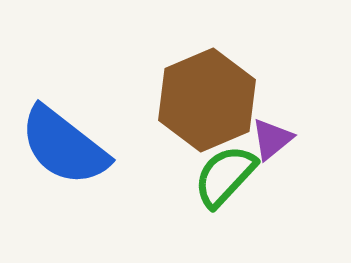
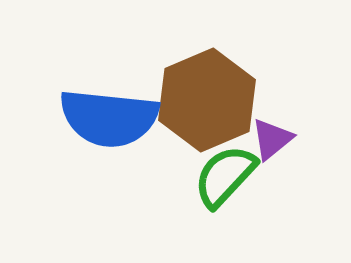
blue semicircle: moved 45 px right, 28 px up; rotated 32 degrees counterclockwise
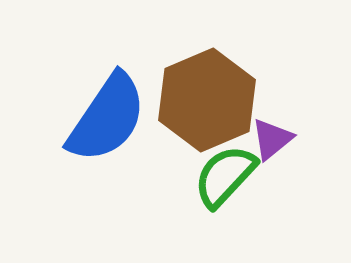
blue semicircle: moved 2 px left; rotated 62 degrees counterclockwise
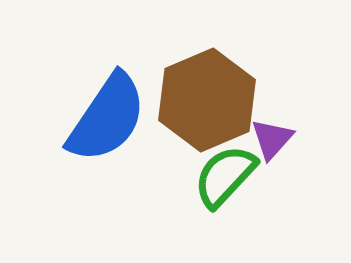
purple triangle: rotated 9 degrees counterclockwise
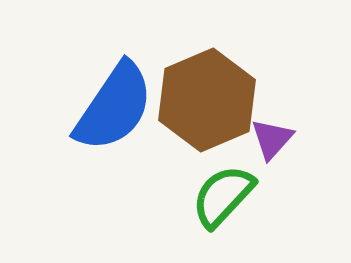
blue semicircle: moved 7 px right, 11 px up
green semicircle: moved 2 px left, 20 px down
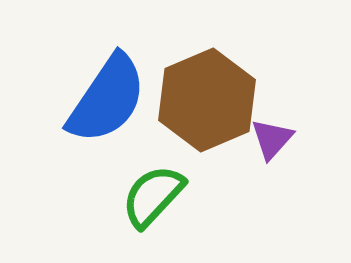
blue semicircle: moved 7 px left, 8 px up
green semicircle: moved 70 px left
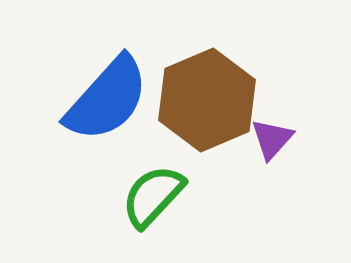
blue semicircle: rotated 8 degrees clockwise
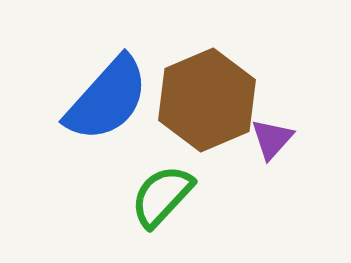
green semicircle: moved 9 px right
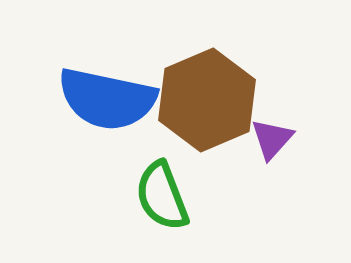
blue semicircle: rotated 60 degrees clockwise
green semicircle: rotated 64 degrees counterclockwise
